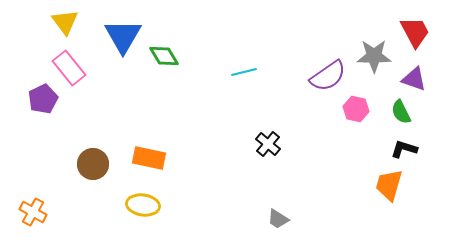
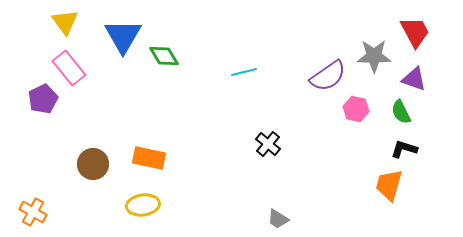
yellow ellipse: rotated 16 degrees counterclockwise
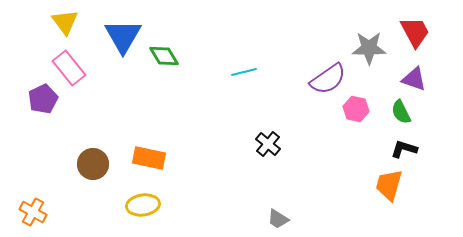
gray star: moved 5 px left, 8 px up
purple semicircle: moved 3 px down
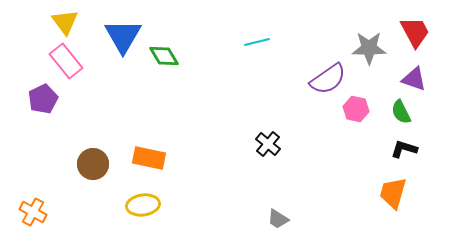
pink rectangle: moved 3 px left, 7 px up
cyan line: moved 13 px right, 30 px up
orange trapezoid: moved 4 px right, 8 px down
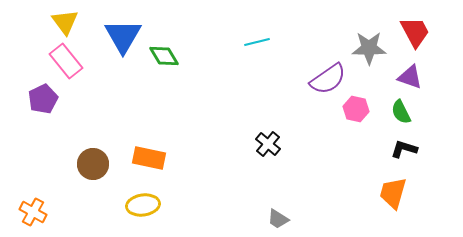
purple triangle: moved 4 px left, 2 px up
